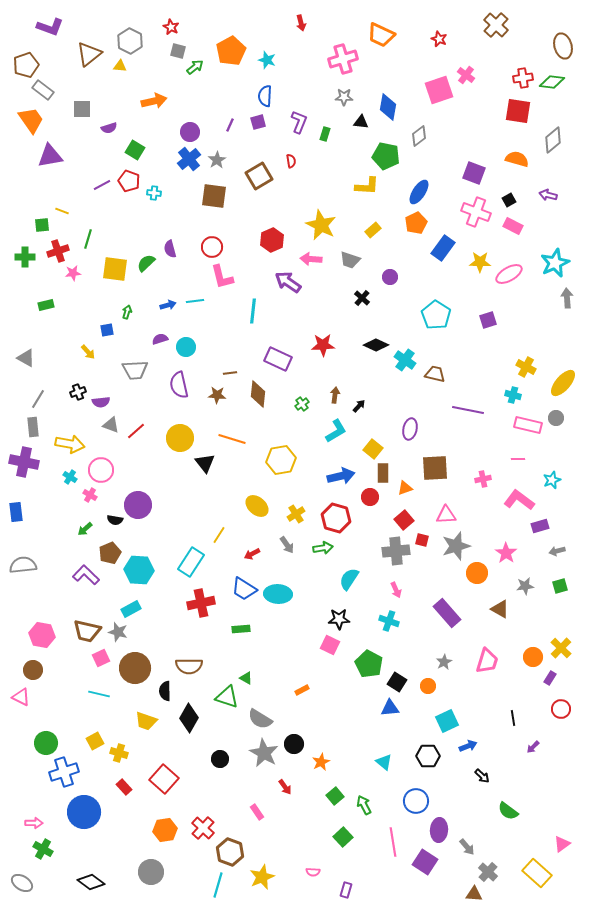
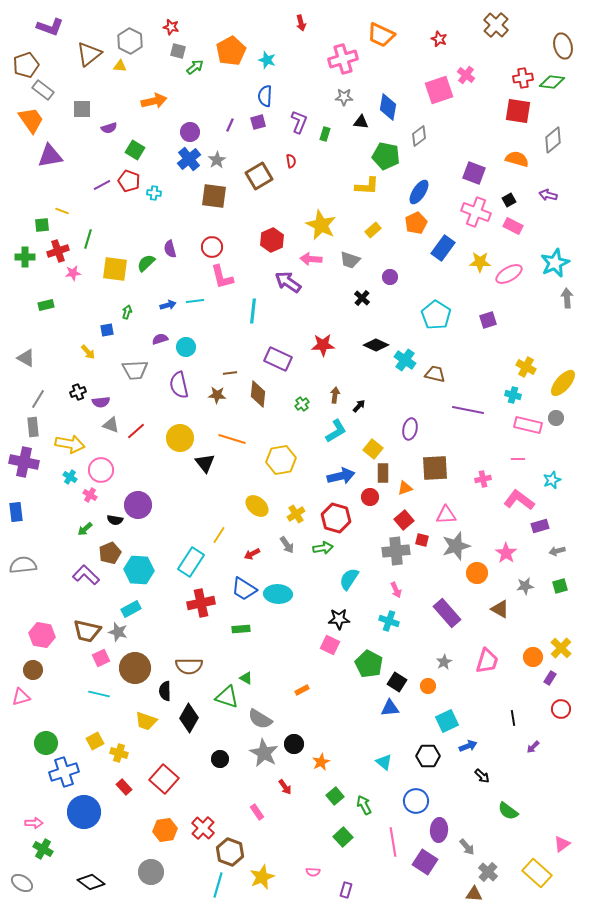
red star at (171, 27): rotated 14 degrees counterclockwise
pink triangle at (21, 697): rotated 42 degrees counterclockwise
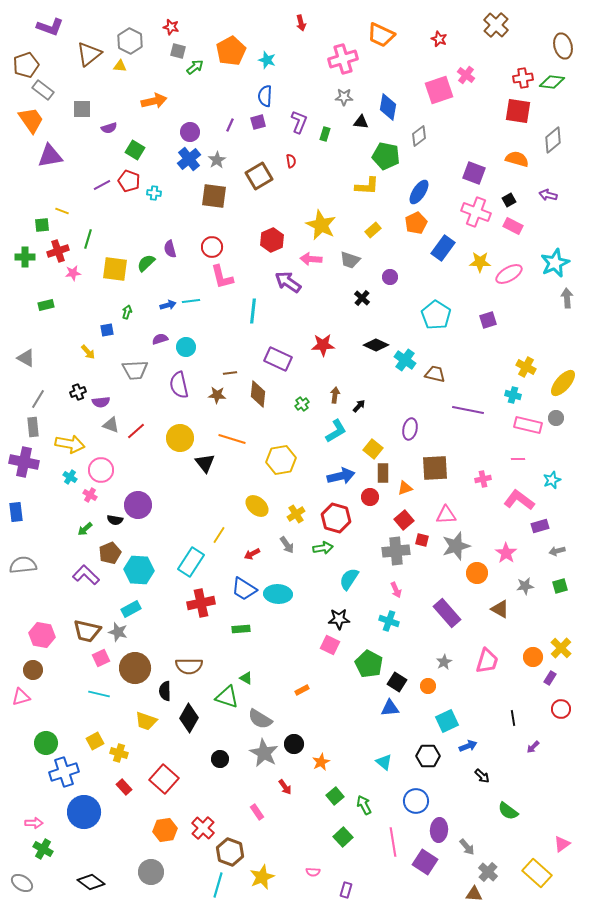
cyan line at (195, 301): moved 4 px left
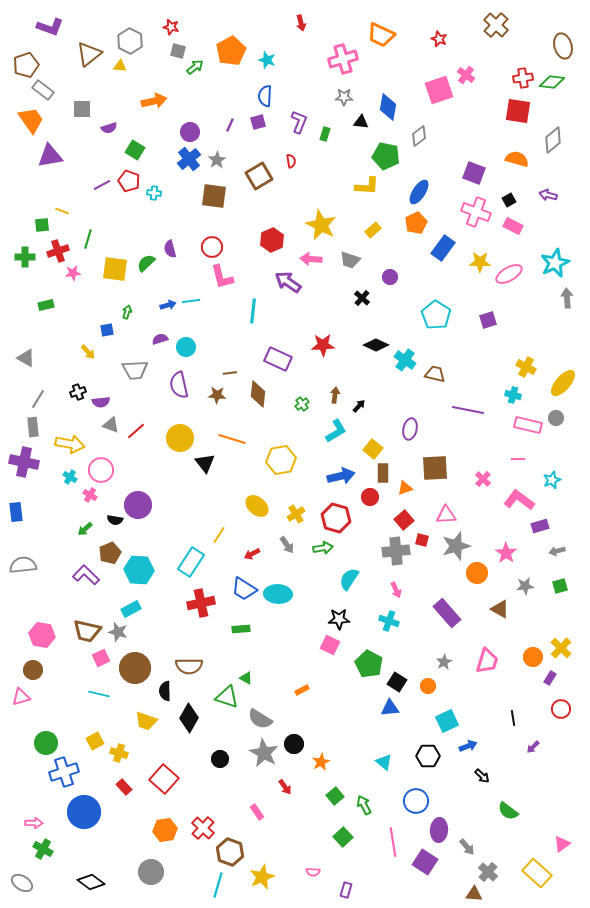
pink cross at (483, 479): rotated 35 degrees counterclockwise
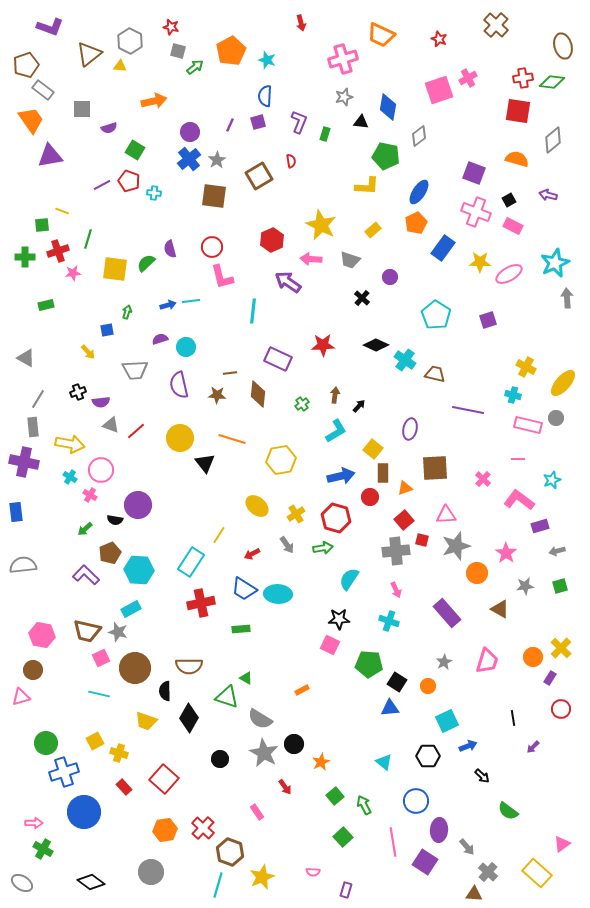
pink cross at (466, 75): moved 2 px right, 3 px down; rotated 24 degrees clockwise
gray star at (344, 97): rotated 18 degrees counterclockwise
green pentagon at (369, 664): rotated 24 degrees counterclockwise
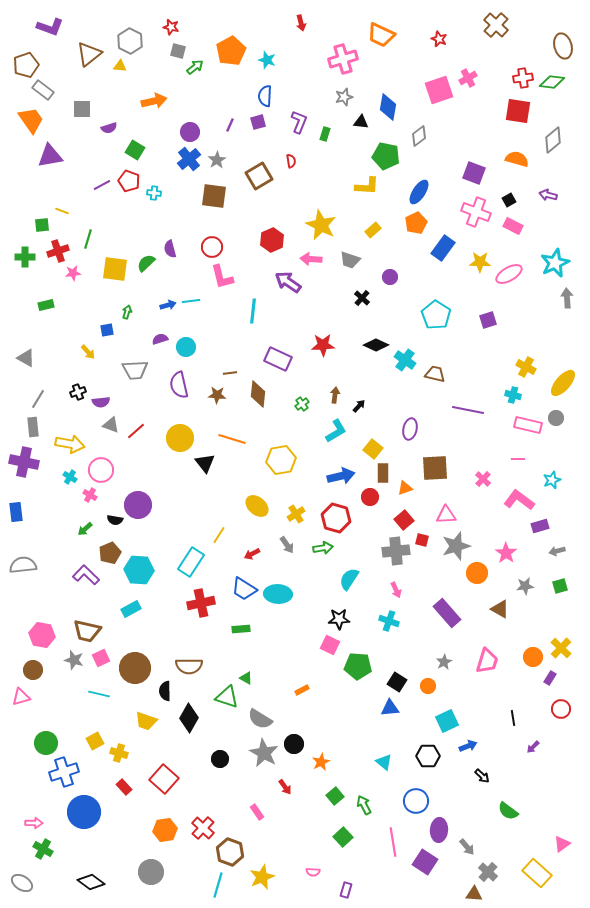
gray star at (118, 632): moved 44 px left, 28 px down
green pentagon at (369, 664): moved 11 px left, 2 px down
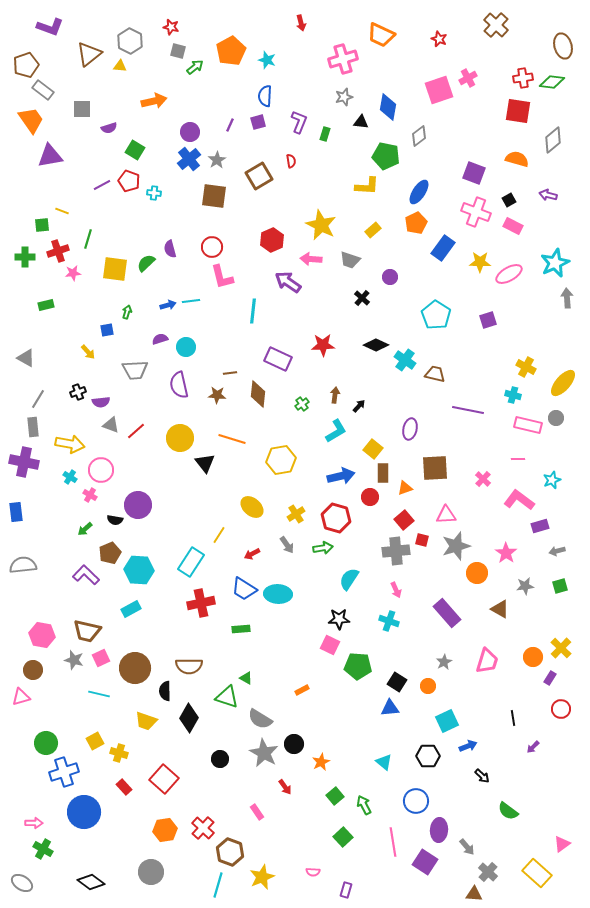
yellow ellipse at (257, 506): moved 5 px left, 1 px down
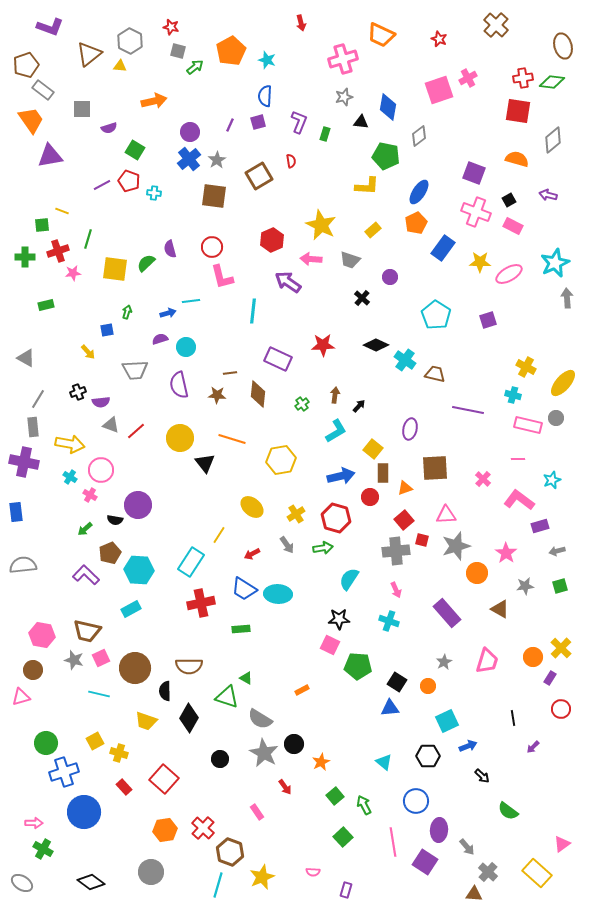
blue arrow at (168, 305): moved 8 px down
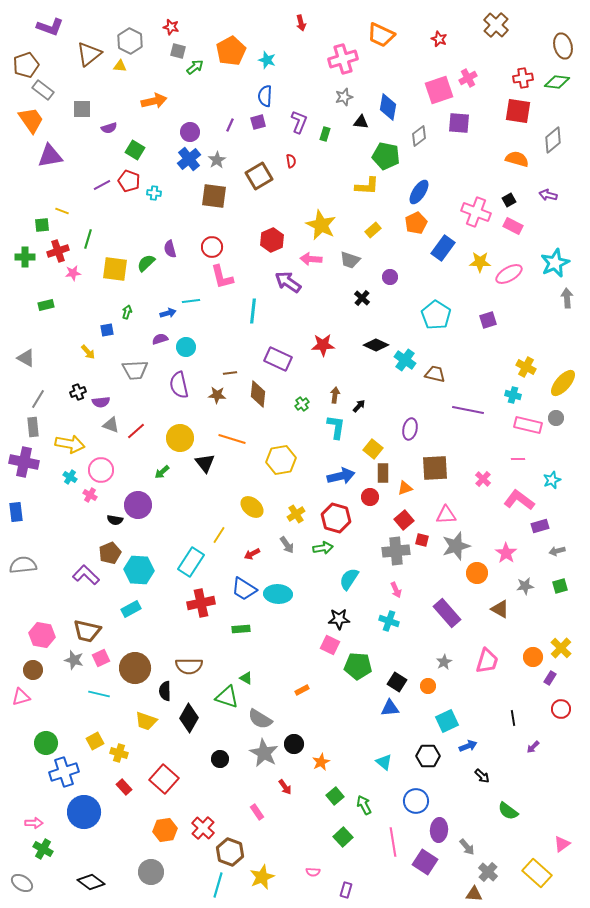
green diamond at (552, 82): moved 5 px right
purple square at (474, 173): moved 15 px left, 50 px up; rotated 15 degrees counterclockwise
cyan L-shape at (336, 431): moved 4 px up; rotated 50 degrees counterclockwise
green arrow at (85, 529): moved 77 px right, 57 px up
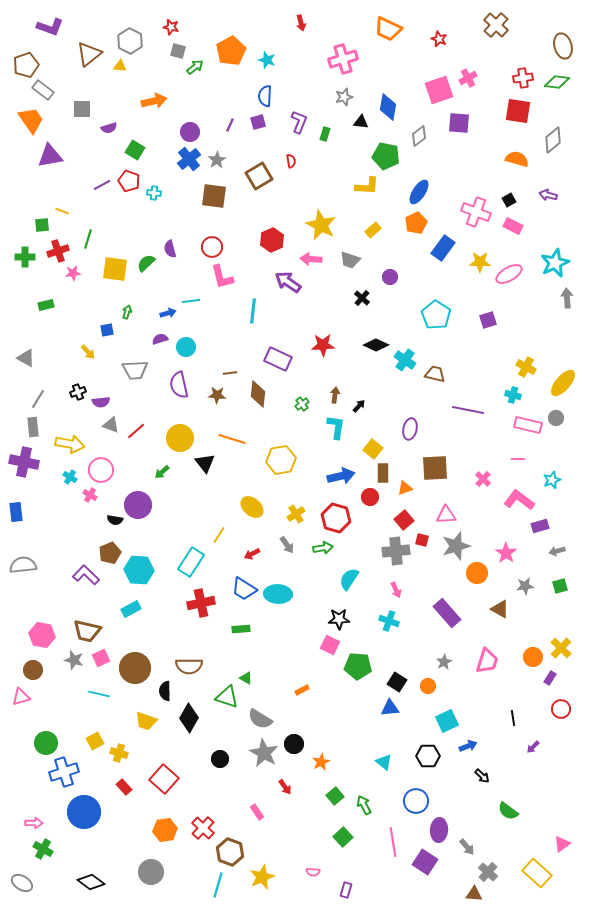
orange trapezoid at (381, 35): moved 7 px right, 6 px up
